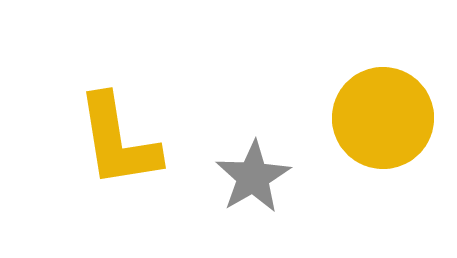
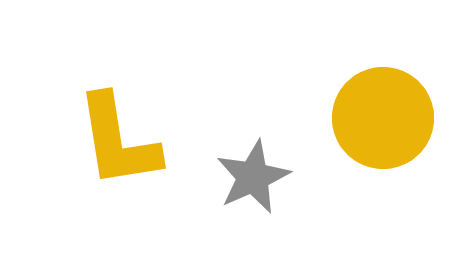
gray star: rotated 6 degrees clockwise
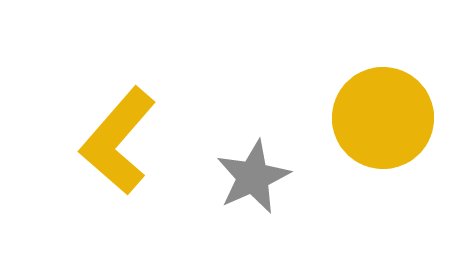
yellow L-shape: rotated 50 degrees clockwise
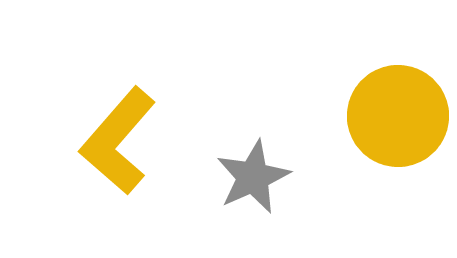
yellow circle: moved 15 px right, 2 px up
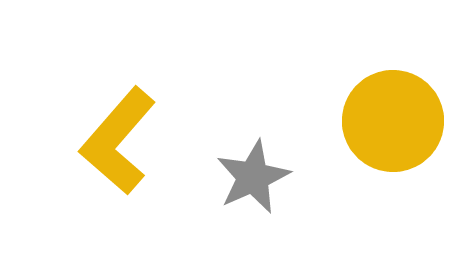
yellow circle: moved 5 px left, 5 px down
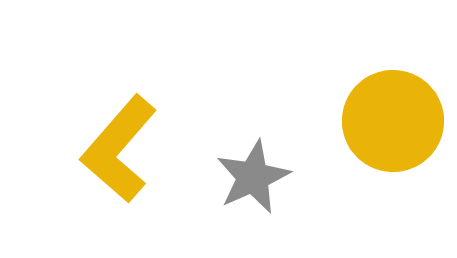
yellow L-shape: moved 1 px right, 8 px down
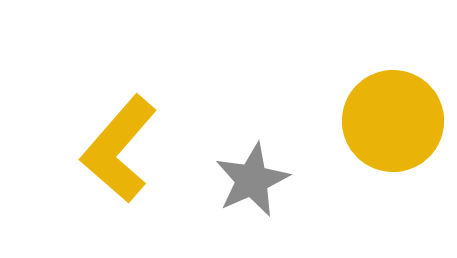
gray star: moved 1 px left, 3 px down
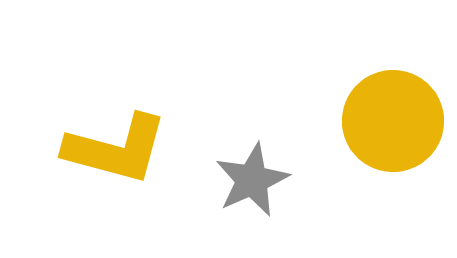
yellow L-shape: moved 3 px left; rotated 116 degrees counterclockwise
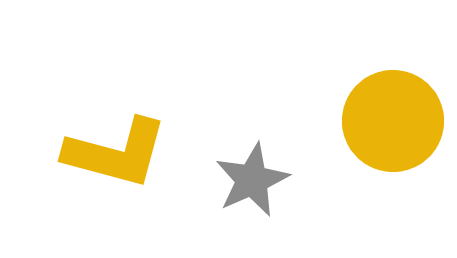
yellow L-shape: moved 4 px down
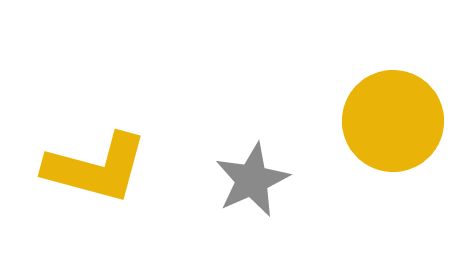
yellow L-shape: moved 20 px left, 15 px down
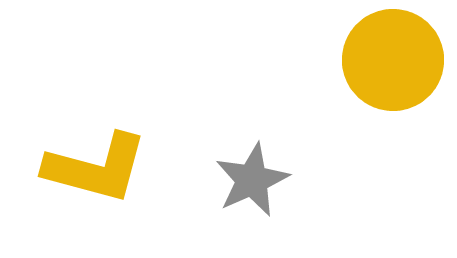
yellow circle: moved 61 px up
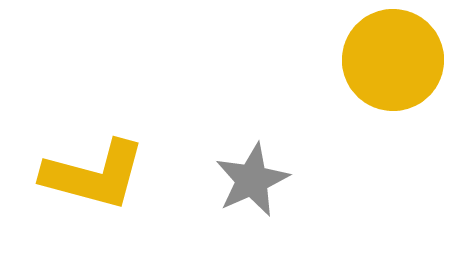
yellow L-shape: moved 2 px left, 7 px down
